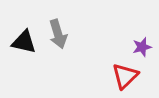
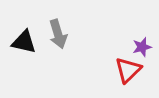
red triangle: moved 3 px right, 6 px up
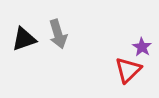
black triangle: moved 3 px up; rotated 32 degrees counterclockwise
purple star: rotated 24 degrees counterclockwise
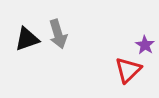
black triangle: moved 3 px right
purple star: moved 3 px right, 2 px up
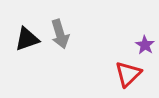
gray arrow: moved 2 px right
red triangle: moved 4 px down
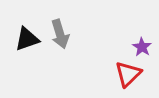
purple star: moved 3 px left, 2 px down
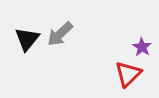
gray arrow: rotated 64 degrees clockwise
black triangle: rotated 32 degrees counterclockwise
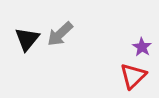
red triangle: moved 5 px right, 2 px down
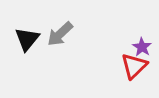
red triangle: moved 1 px right, 10 px up
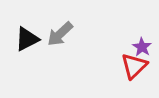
black triangle: rotated 24 degrees clockwise
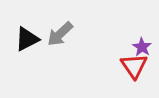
red triangle: rotated 20 degrees counterclockwise
